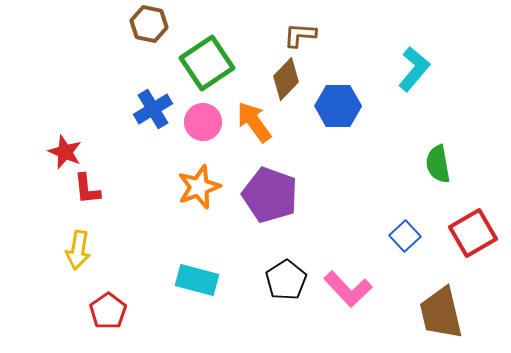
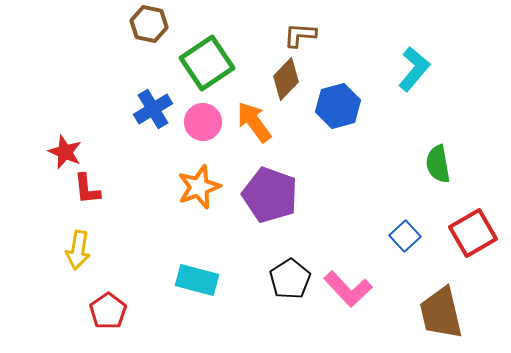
blue hexagon: rotated 15 degrees counterclockwise
black pentagon: moved 4 px right, 1 px up
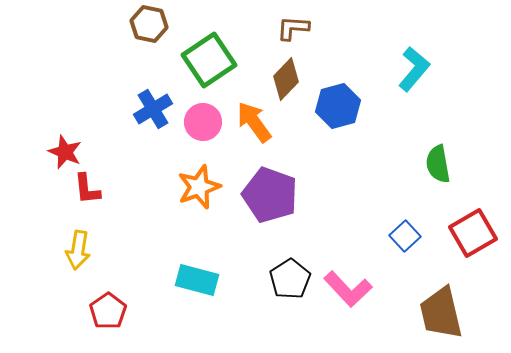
brown L-shape: moved 7 px left, 7 px up
green square: moved 2 px right, 3 px up
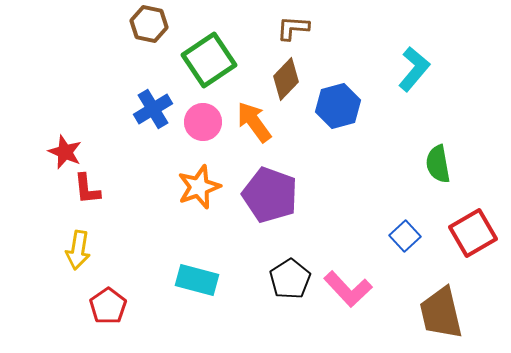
red pentagon: moved 5 px up
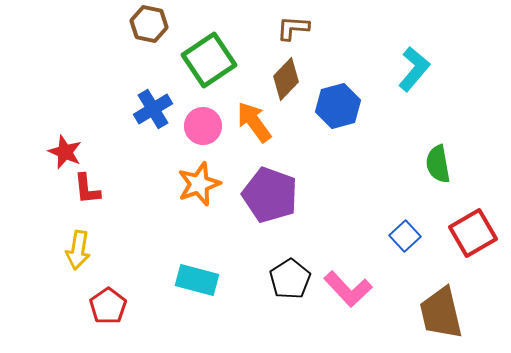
pink circle: moved 4 px down
orange star: moved 3 px up
